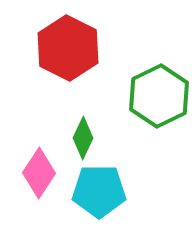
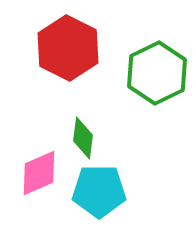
green hexagon: moved 2 px left, 23 px up
green diamond: rotated 18 degrees counterclockwise
pink diamond: rotated 33 degrees clockwise
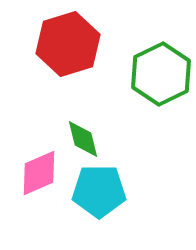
red hexagon: moved 4 px up; rotated 16 degrees clockwise
green hexagon: moved 4 px right, 1 px down
green diamond: moved 1 px down; rotated 21 degrees counterclockwise
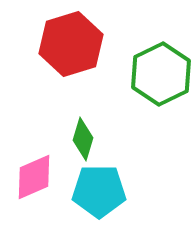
red hexagon: moved 3 px right
green diamond: rotated 30 degrees clockwise
pink diamond: moved 5 px left, 4 px down
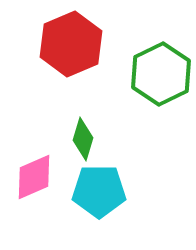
red hexagon: rotated 6 degrees counterclockwise
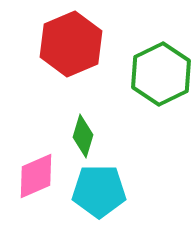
green diamond: moved 3 px up
pink diamond: moved 2 px right, 1 px up
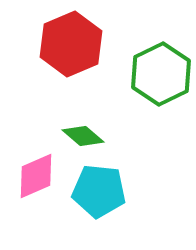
green diamond: rotated 66 degrees counterclockwise
cyan pentagon: rotated 6 degrees clockwise
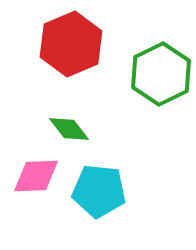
green diamond: moved 14 px left, 7 px up; rotated 12 degrees clockwise
pink diamond: rotated 21 degrees clockwise
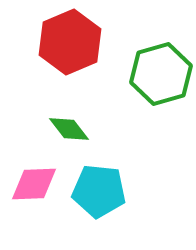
red hexagon: moved 1 px left, 2 px up
green hexagon: rotated 10 degrees clockwise
pink diamond: moved 2 px left, 8 px down
